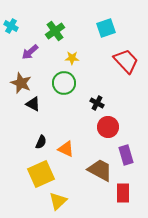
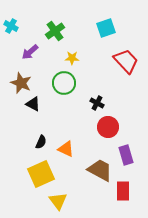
red rectangle: moved 2 px up
yellow triangle: rotated 24 degrees counterclockwise
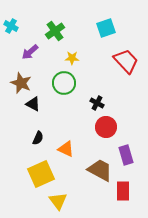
red circle: moved 2 px left
black semicircle: moved 3 px left, 4 px up
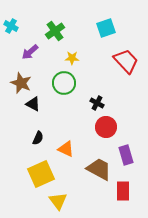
brown trapezoid: moved 1 px left, 1 px up
